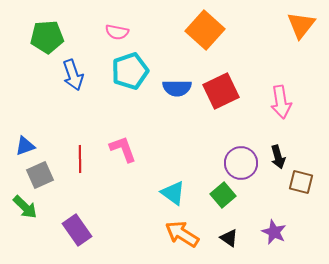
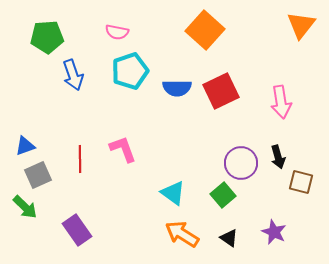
gray square: moved 2 px left
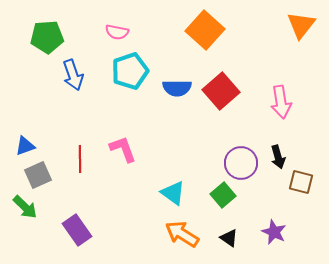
red square: rotated 15 degrees counterclockwise
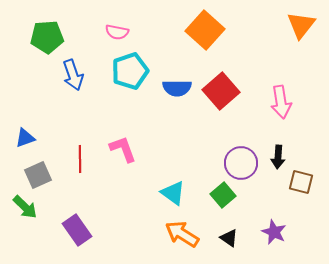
blue triangle: moved 8 px up
black arrow: rotated 20 degrees clockwise
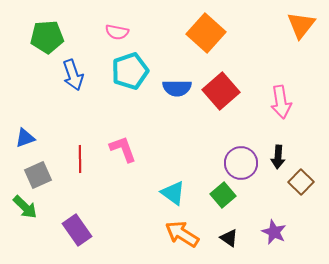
orange square: moved 1 px right, 3 px down
brown square: rotated 30 degrees clockwise
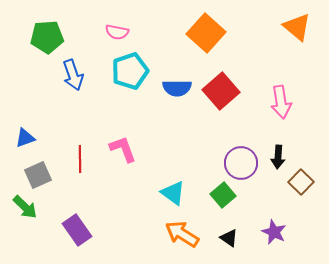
orange triangle: moved 4 px left, 2 px down; rotated 28 degrees counterclockwise
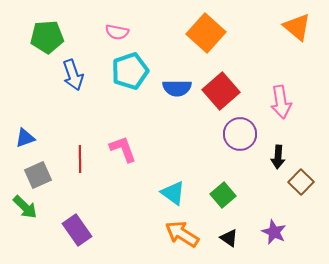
purple circle: moved 1 px left, 29 px up
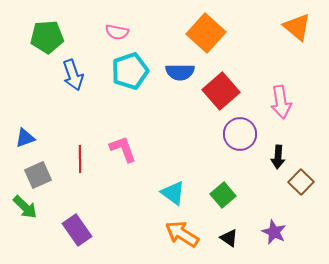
blue semicircle: moved 3 px right, 16 px up
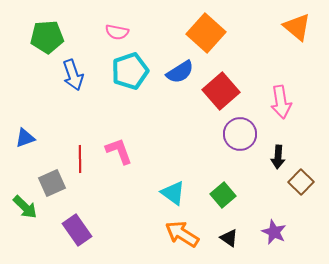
blue semicircle: rotated 32 degrees counterclockwise
pink L-shape: moved 4 px left, 2 px down
gray square: moved 14 px right, 8 px down
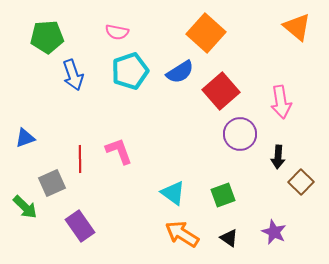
green square: rotated 20 degrees clockwise
purple rectangle: moved 3 px right, 4 px up
